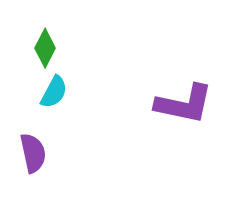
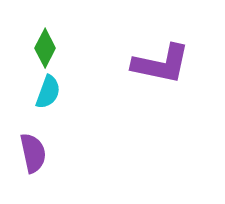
cyan semicircle: moved 6 px left; rotated 8 degrees counterclockwise
purple L-shape: moved 23 px left, 40 px up
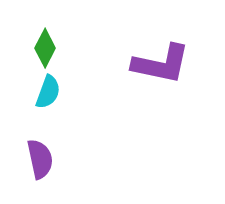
purple semicircle: moved 7 px right, 6 px down
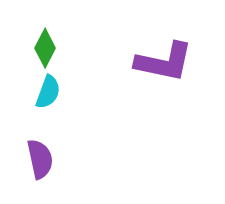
purple L-shape: moved 3 px right, 2 px up
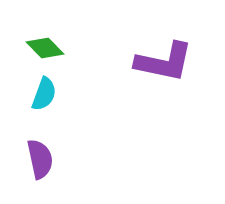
green diamond: rotated 72 degrees counterclockwise
cyan semicircle: moved 4 px left, 2 px down
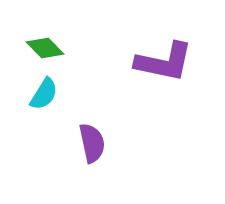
cyan semicircle: rotated 12 degrees clockwise
purple semicircle: moved 52 px right, 16 px up
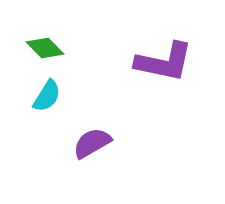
cyan semicircle: moved 3 px right, 2 px down
purple semicircle: rotated 108 degrees counterclockwise
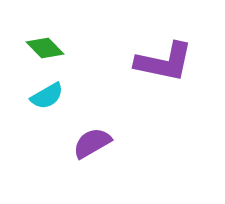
cyan semicircle: rotated 28 degrees clockwise
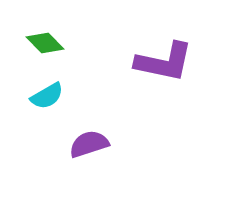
green diamond: moved 5 px up
purple semicircle: moved 3 px left, 1 px down; rotated 12 degrees clockwise
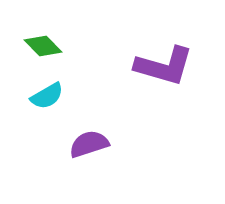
green diamond: moved 2 px left, 3 px down
purple L-shape: moved 4 px down; rotated 4 degrees clockwise
